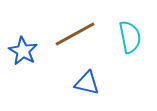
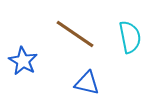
brown line: rotated 63 degrees clockwise
blue star: moved 10 px down
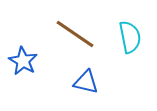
blue triangle: moved 1 px left, 1 px up
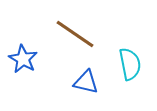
cyan semicircle: moved 27 px down
blue star: moved 2 px up
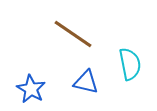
brown line: moved 2 px left
blue star: moved 8 px right, 30 px down
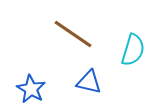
cyan semicircle: moved 3 px right, 14 px up; rotated 28 degrees clockwise
blue triangle: moved 3 px right
